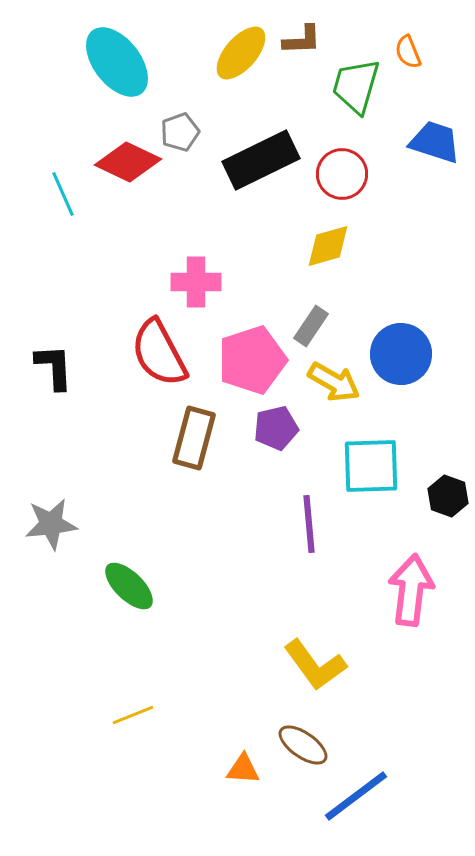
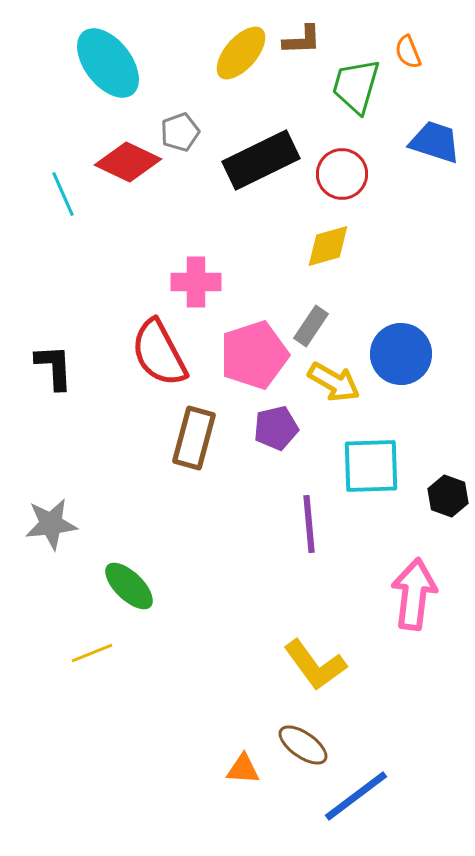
cyan ellipse: moved 9 px left, 1 px down
pink pentagon: moved 2 px right, 5 px up
pink arrow: moved 3 px right, 4 px down
yellow line: moved 41 px left, 62 px up
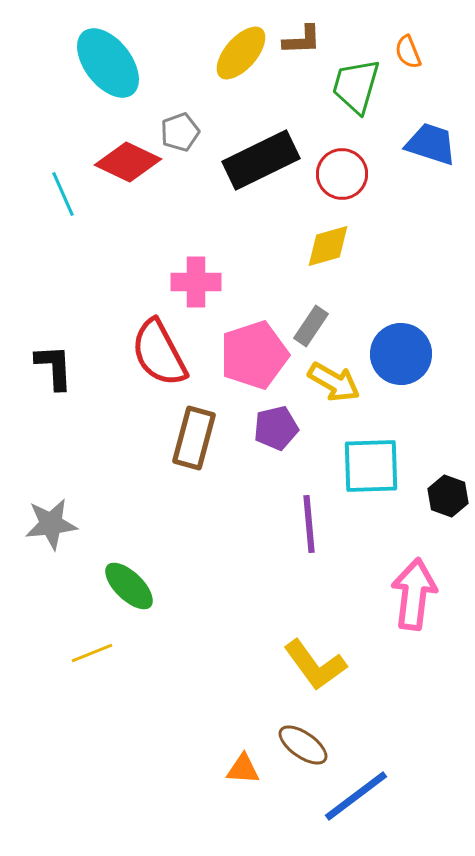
blue trapezoid: moved 4 px left, 2 px down
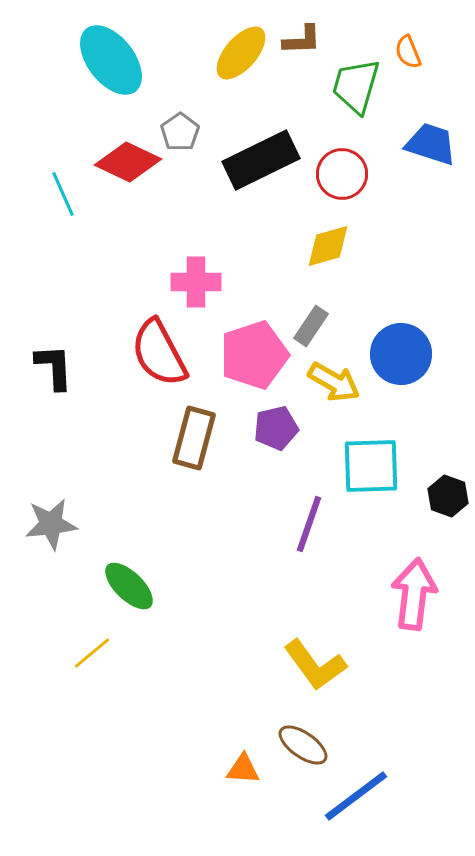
cyan ellipse: moved 3 px right, 3 px up
gray pentagon: rotated 15 degrees counterclockwise
purple line: rotated 24 degrees clockwise
yellow line: rotated 18 degrees counterclockwise
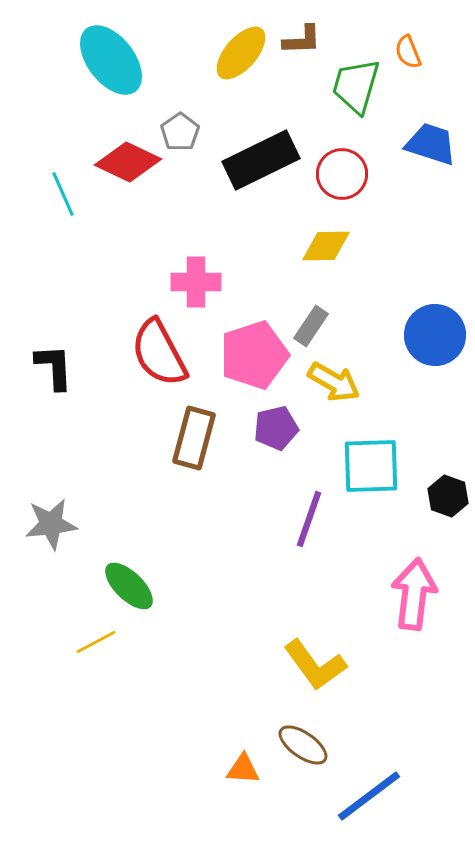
yellow diamond: moved 2 px left; rotated 15 degrees clockwise
blue circle: moved 34 px right, 19 px up
purple line: moved 5 px up
yellow line: moved 4 px right, 11 px up; rotated 12 degrees clockwise
blue line: moved 13 px right
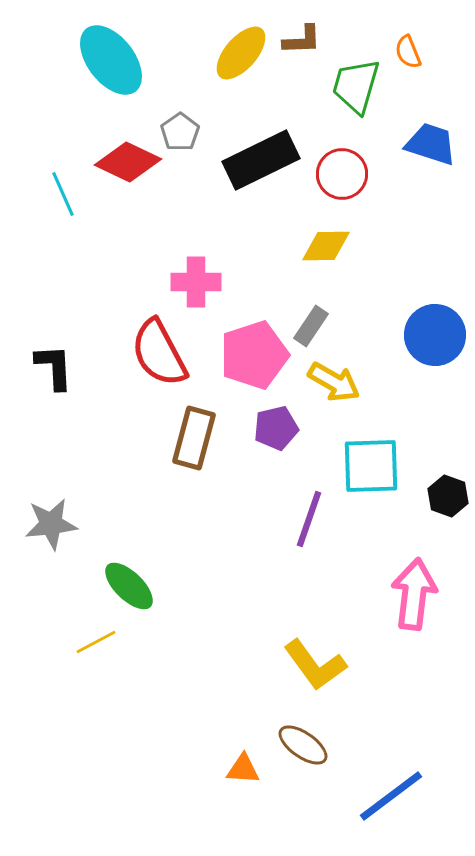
blue line: moved 22 px right
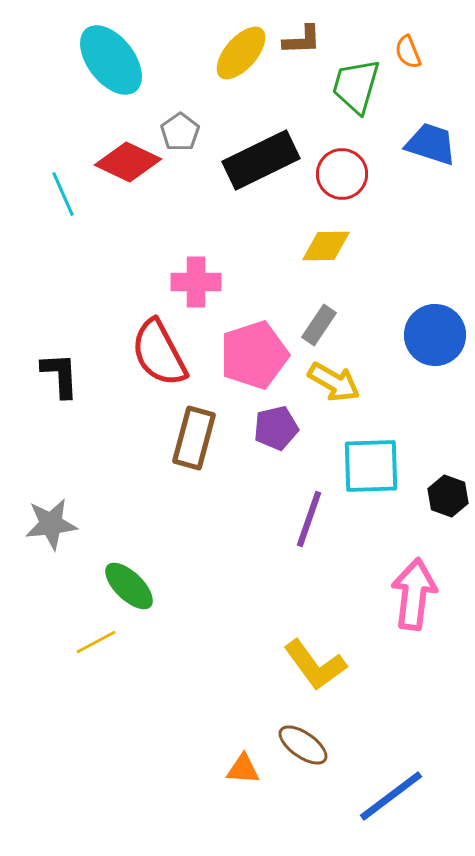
gray rectangle: moved 8 px right, 1 px up
black L-shape: moved 6 px right, 8 px down
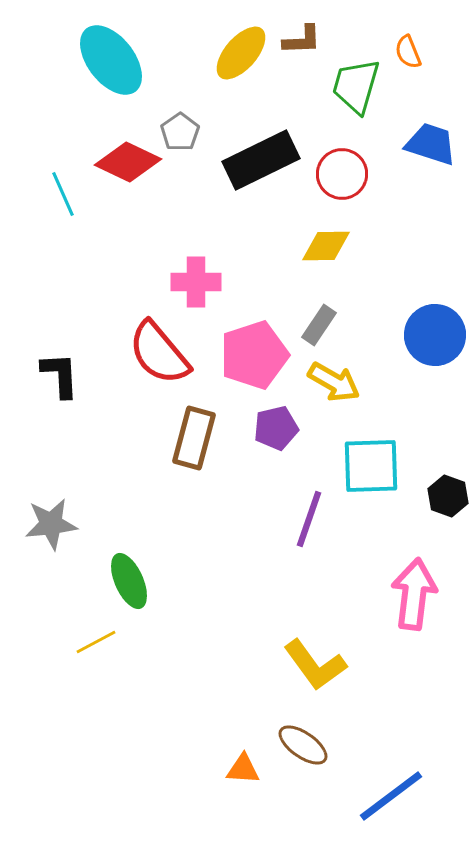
red semicircle: rotated 12 degrees counterclockwise
green ellipse: moved 5 px up; rotated 22 degrees clockwise
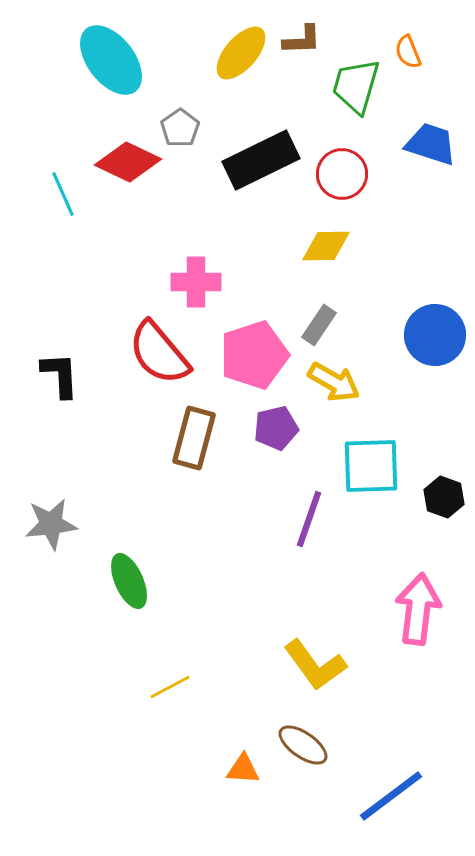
gray pentagon: moved 4 px up
black hexagon: moved 4 px left, 1 px down
pink arrow: moved 4 px right, 15 px down
yellow line: moved 74 px right, 45 px down
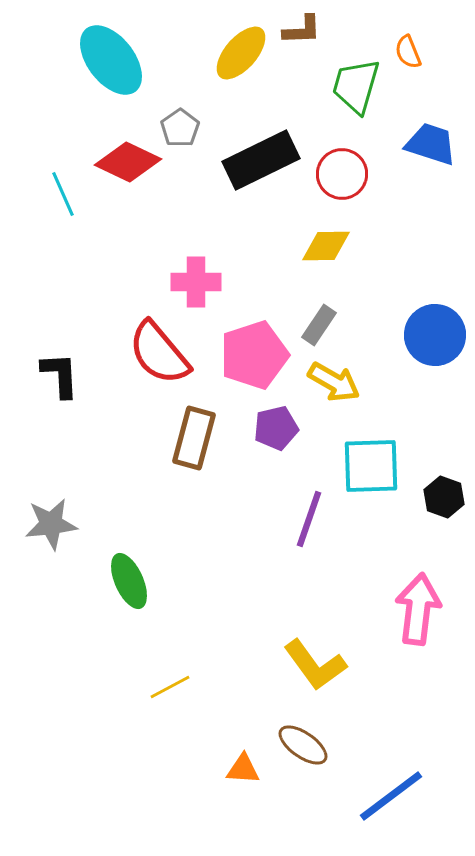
brown L-shape: moved 10 px up
